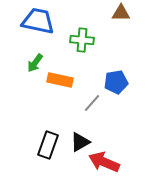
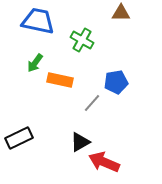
green cross: rotated 25 degrees clockwise
black rectangle: moved 29 px left, 7 px up; rotated 44 degrees clockwise
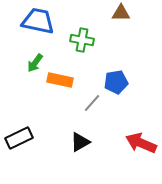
green cross: rotated 20 degrees counterclockwise
red arrow: moved 37 px right, 19 px up
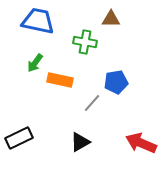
brown triangle: moved 10 px left, 6 px down
green cross: moved 3 px right, 2 px down
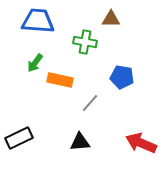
blue trapezoid: rotated 8 degrees counterclockwise
blue pentagon: moved 6 px right, 5 px up; rotated 20 degrees clockwise
gray line: moved 2 px left
black triangle: rotated 25 degrees clockwise
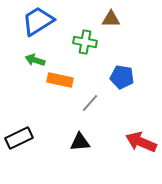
blue trapezoid: rotated 36 degrees counterclockwise
green arrow: moved 3 px up; rotated 72 degrees clockwise
red arrow: moved 1 px up
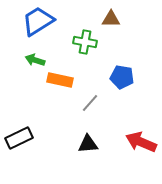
black triangle: moved 8 px right, 2 px down
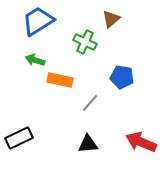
brown triangle: rotated 42 degrees counterclockwise
green cross: rotated 15 degrees clockwise
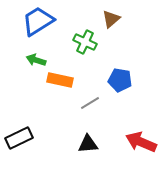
green arrow: moved 1 px right
blue pentagon: moved 2 px left, 3 px down
gray line: rotated 18 degrees clockwise
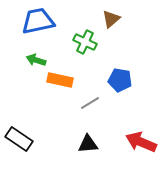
blue trapezoid: rotated 20 degrees clockwise
black rectangle: moved 1 px down; rotated 60 degrees clockwise
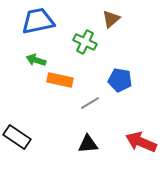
black rectangle: moved 2 px left, 2 px up
